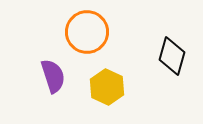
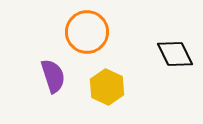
black diamond: moved 3 px right, 2 px up; rotated 42 degrees counterclockwise
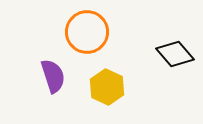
black diamond: rotated 15 degrees counterclockwise
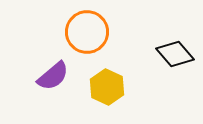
purple semicircle: rotated 68 degrees clockwise
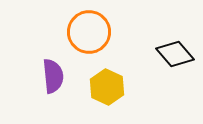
orange circle: moved 2 px right
purple semicircle: rotated 56 degrees counterclockwise
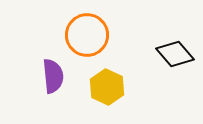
orange circle: moved 2 px left, 3 px down
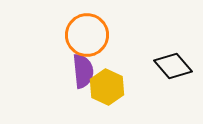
black diamond: moved 2 px left, 12 px down
purple semicircle: moved 30 px right, 5 px up
